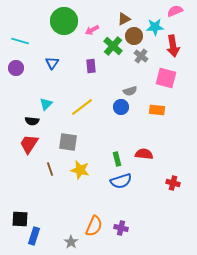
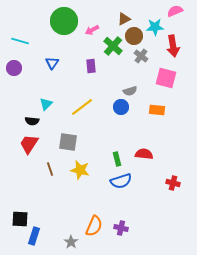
purple circle: moved 2 px left
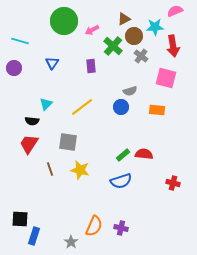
green rectangle: moved 6 px right, 4 px up; rotated 64 degrees clockwise
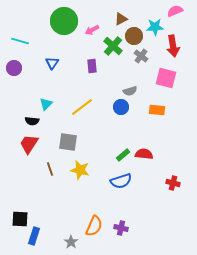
brown triangle: moved 3 px left
purple rectangle: moved 1 px right
